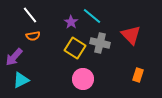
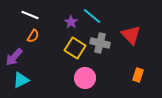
white line: rotated 30 degrees counterclockwise
orange semicircle: rotated 48 degrees counterclockwise
pink circle: moved 2 px right, 1 px up
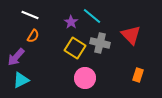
purple arrow: moved 2 px right
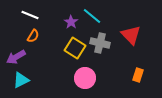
purple arrow: rotated 18 degrees clockwise
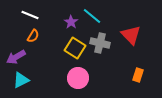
pink circle: moved 7 px left
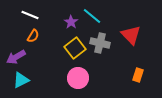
yellow square: rotated 20 degrees clockwise
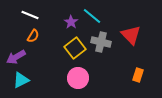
gray cross: moved 1 px right, 1 px up
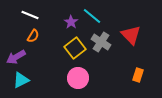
gray cross: rotated 18 degrees clockwise
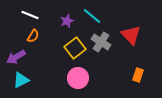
purple star: moved 4 px left, 1 px up; rotated 16 degrees clockwise
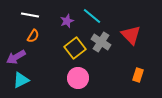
white line: rotated 12 degrees counterclockwise
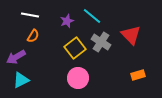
orange rectangle: rotated 56 degrees clockwise
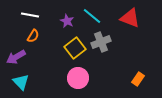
purple star: rotated 24 degrees counterclockwise
red triangle: moved 1 px left, 17 px up; rotated 25 degrees counterclockwise
gray cross: rotated 36 degrees clockwise
orange rectangle: moved 4 px down; rotated 40 degrees counterclockwise
cyan triangle: moved 2 px down; rotated 48 degrees counterclockwise
